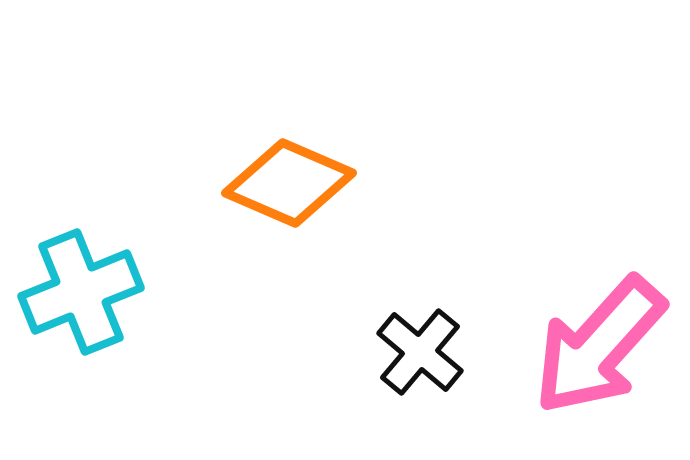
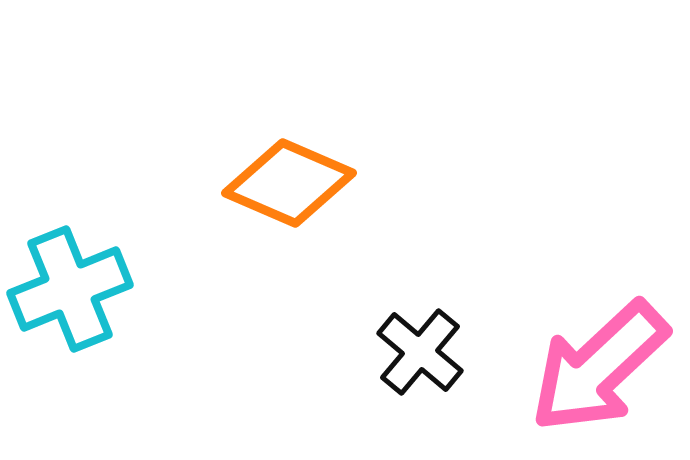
cyan cross: moved 11 px left, 3 px up
pink arrow: moved 21 px down; rotated 5 degrees clockwise
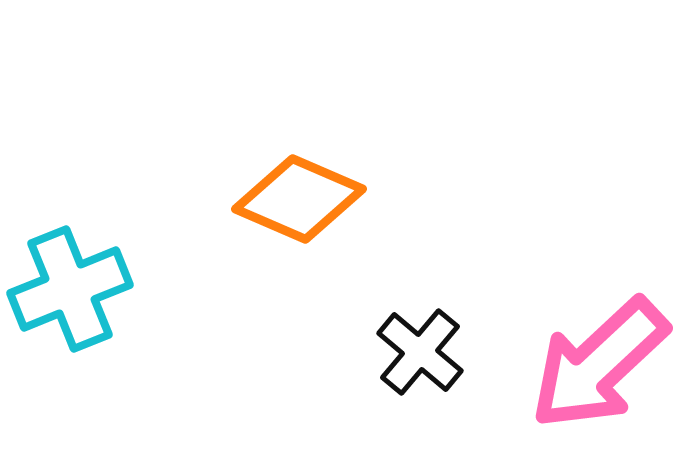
orange diamond: moved 10 px right, 16 px down
pink arrow: moved 3 px up
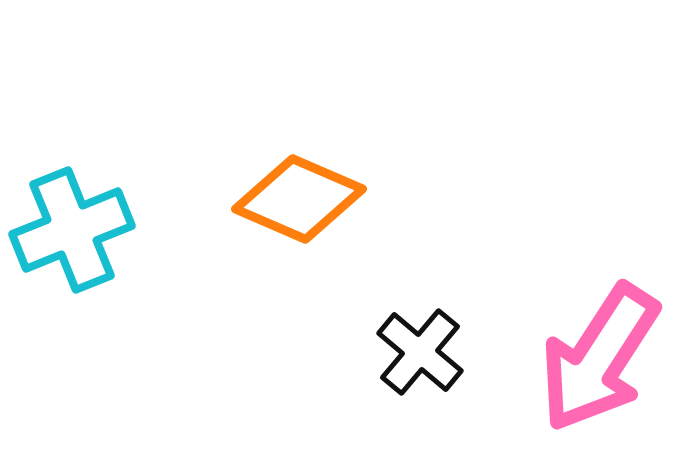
cyan cross: moved 2 px right, 59 px up
pink arrow: moved 6 px up; rotated 14 degrees counterclockwise
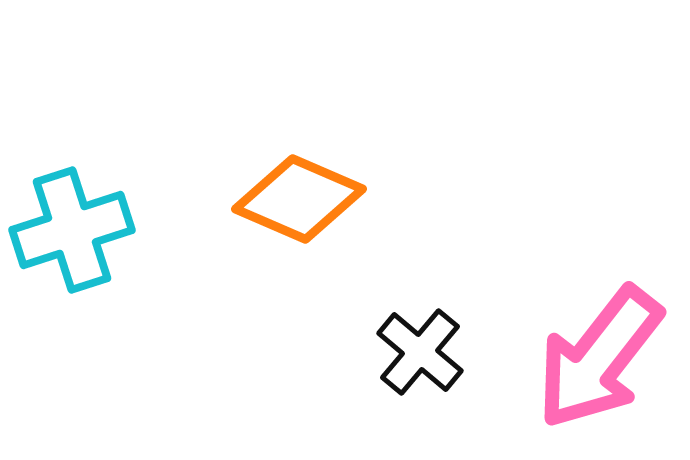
cyan cross: rotated 4 degrees clockwise
pink arrow: rotated 5 degrees clockwise
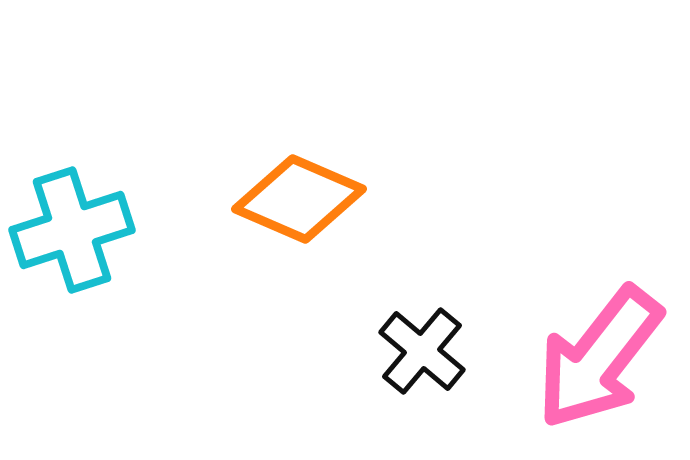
black cross: moved 2 px right, 1 px up
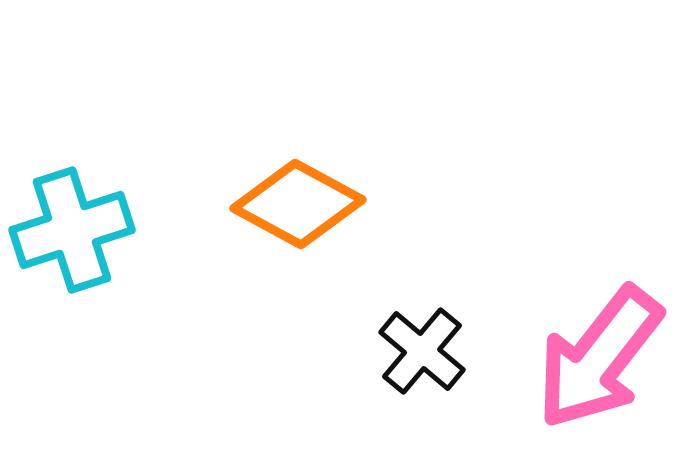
orange diamond: moved 1 px left, 5 px down; rotated 5 degrees clockwise
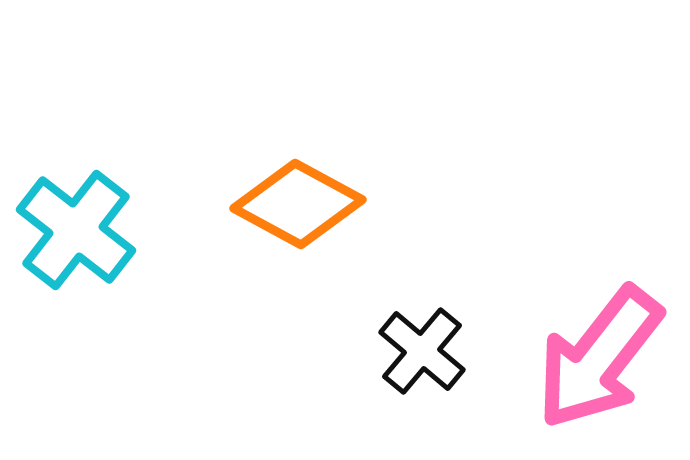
cyan cross: moved 4 px right; rotated 34 degrees counterclockwise
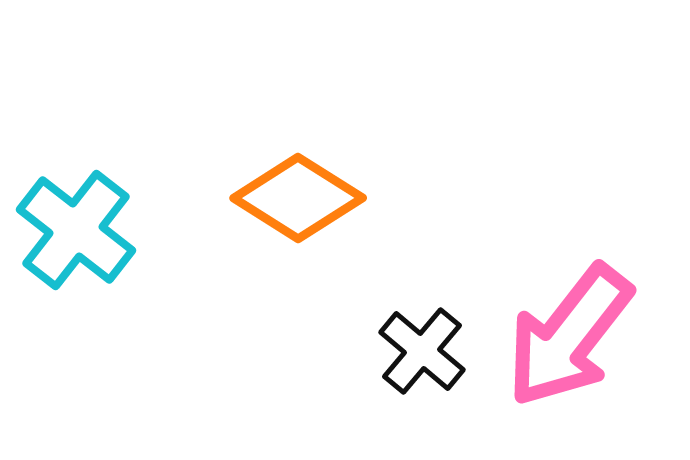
orange diamond: moved 6 px up; rotated 4 degrees clockwise
pink arrow: moved 30 px left, 22 px up
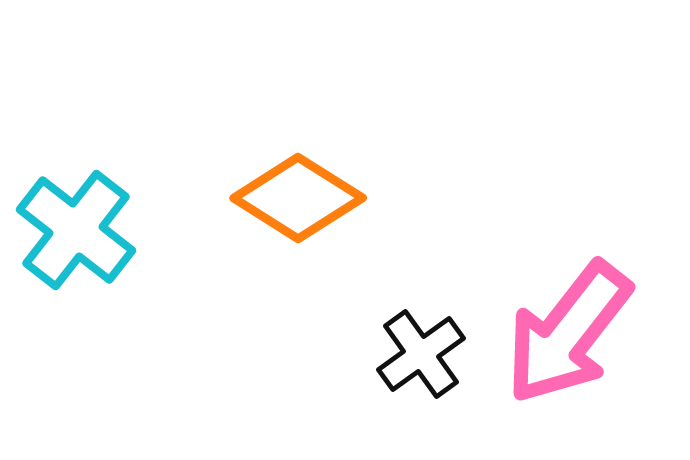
pink arrow: moved 1 px left, 3 px up
black cross: moved 1 px left, 3 px down; rotated 14 degrees clockwise
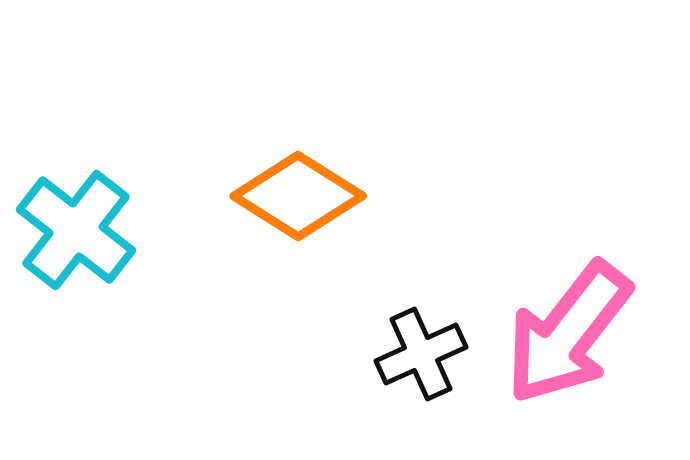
orange diamond: moved 2 px up
black cross: rotated 12 degrees clockwise
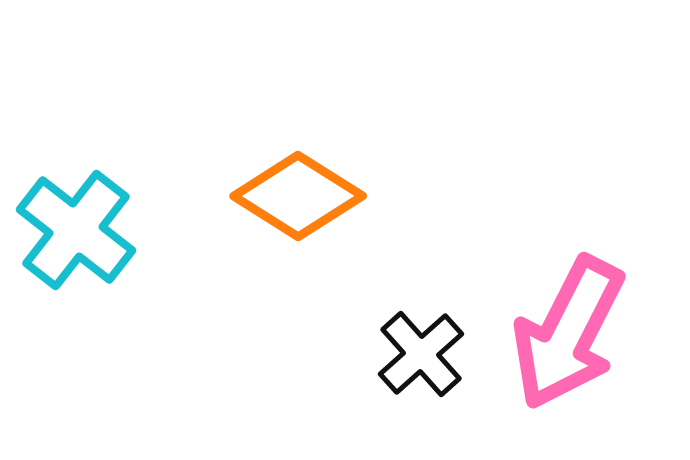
pink arrow: rotated 11 degrees counterclockwise
black cross: rotated 18 degrees counterclockwise
